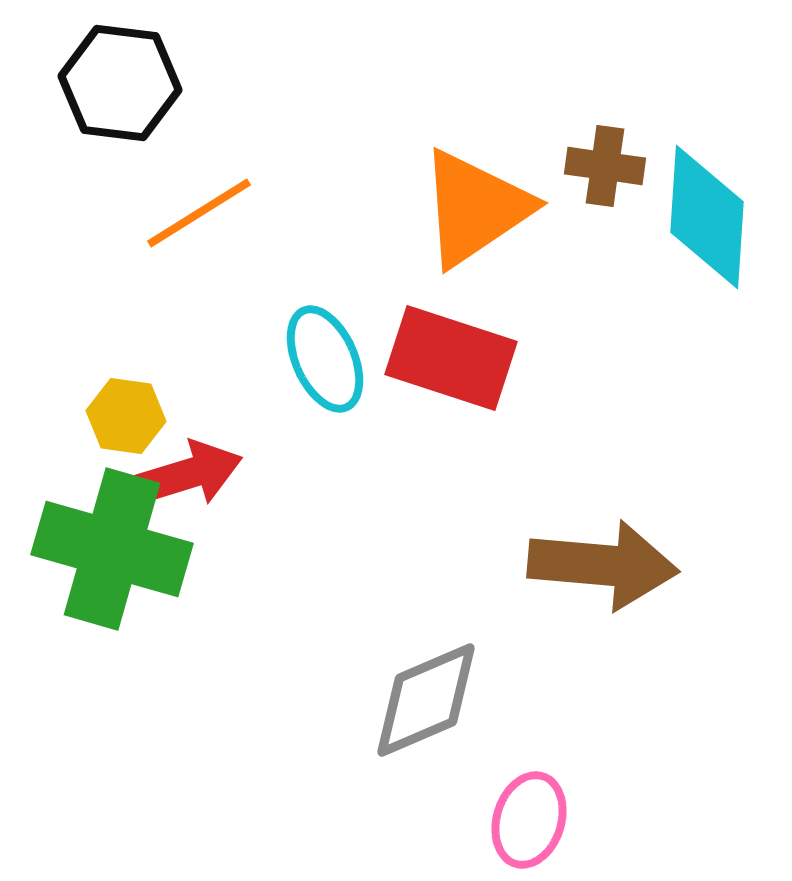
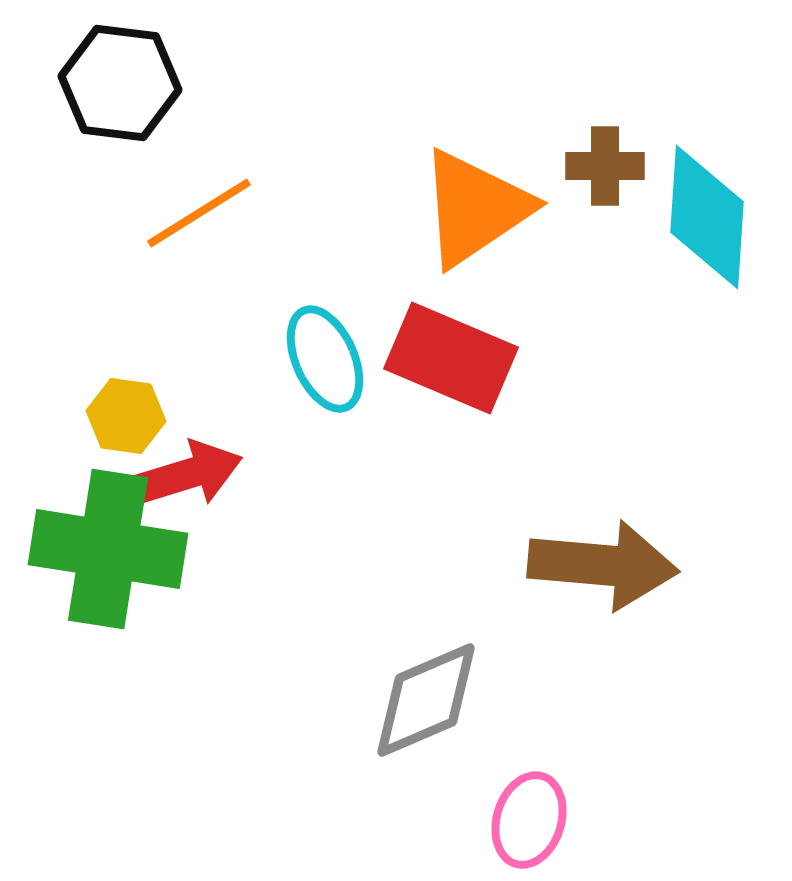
brown cross: rotated 8 degrees counterclockwise
red rectangle: rotated 5 degrees clockwise
green cross: moved 4 px left; rotated 7 degrees counterclockwise
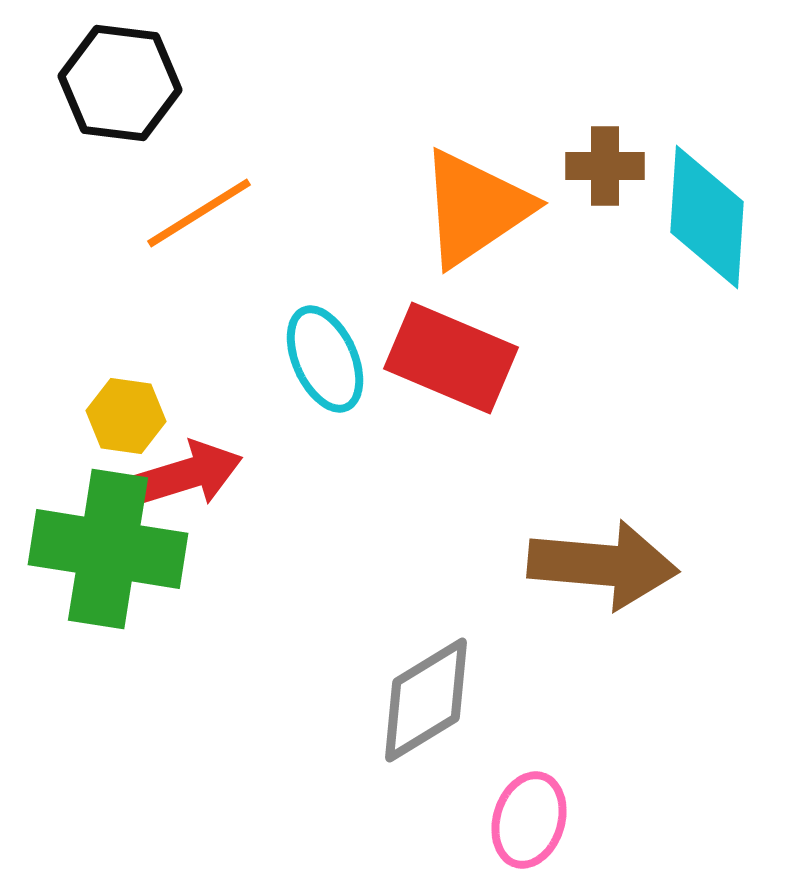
gray diamond: rotated 8 degrees counterclockwise
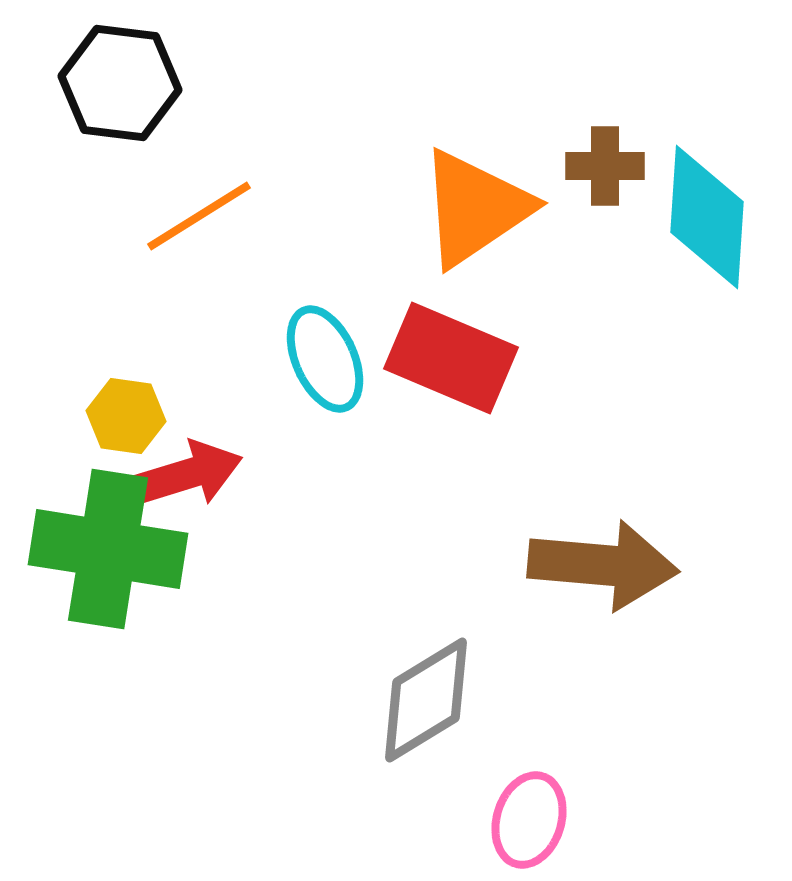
orange line: moved 3 px down
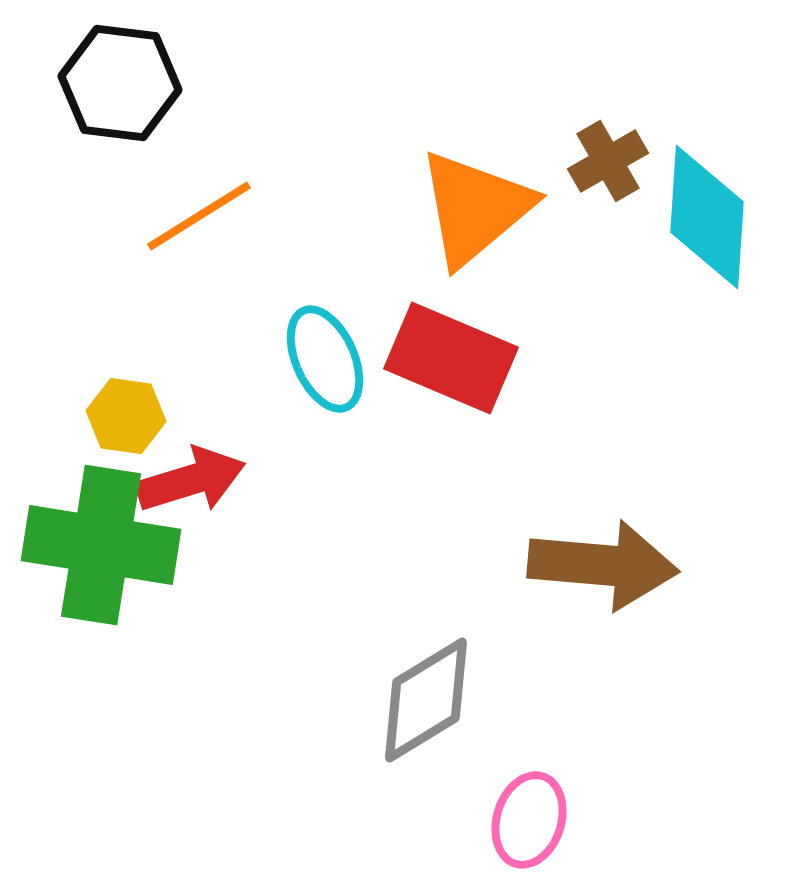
brown cross: moved 3 px right, 5 px up; rotated 30 degrees counterclockwise
orange triangle: rotated 6 degrees counterclockwise
red arrow: moved 3 px right, 6 px down
green cross: moved 7 px left, 4 px up
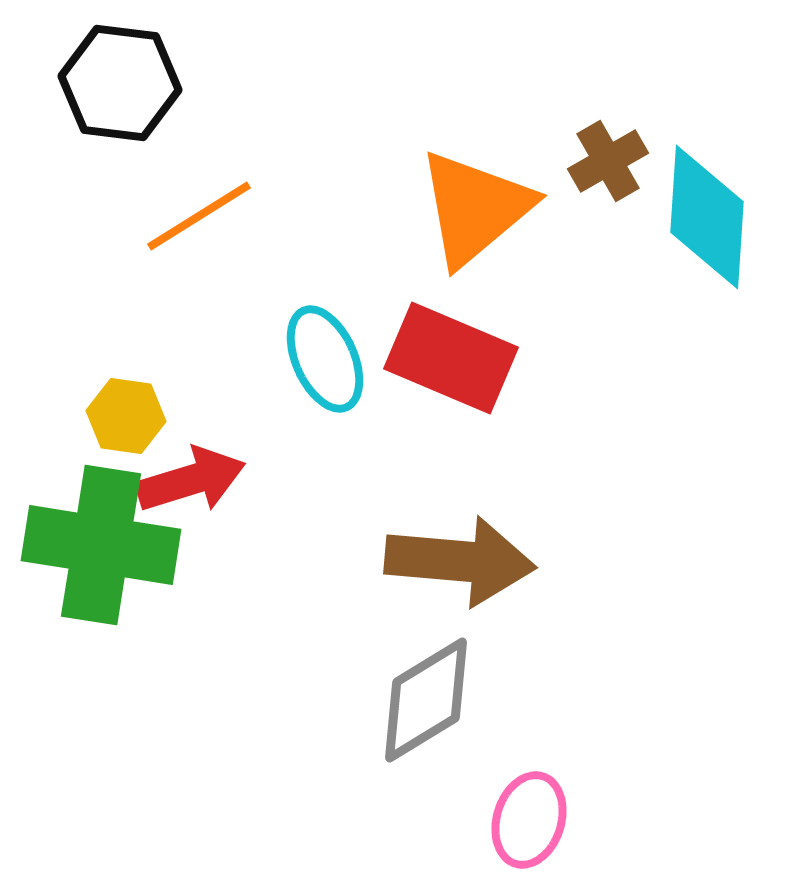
brown arrow: moved 143 px left, 4 px up
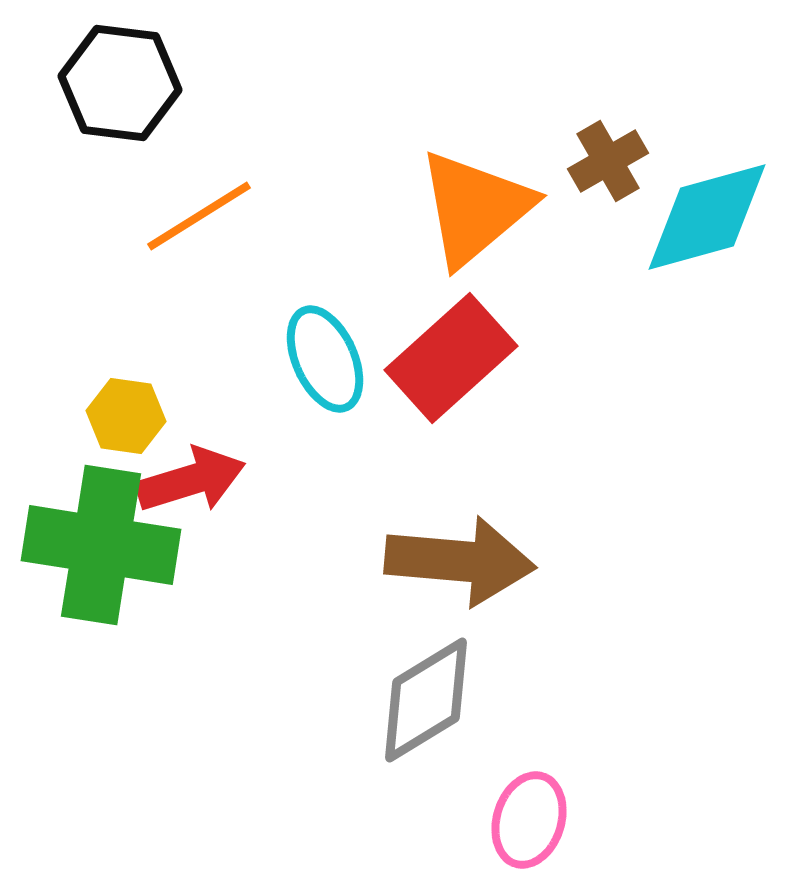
cyan diamond: rotated 71 degrees clockwise
red rectangle: rotated 65 degrees counterclockwise
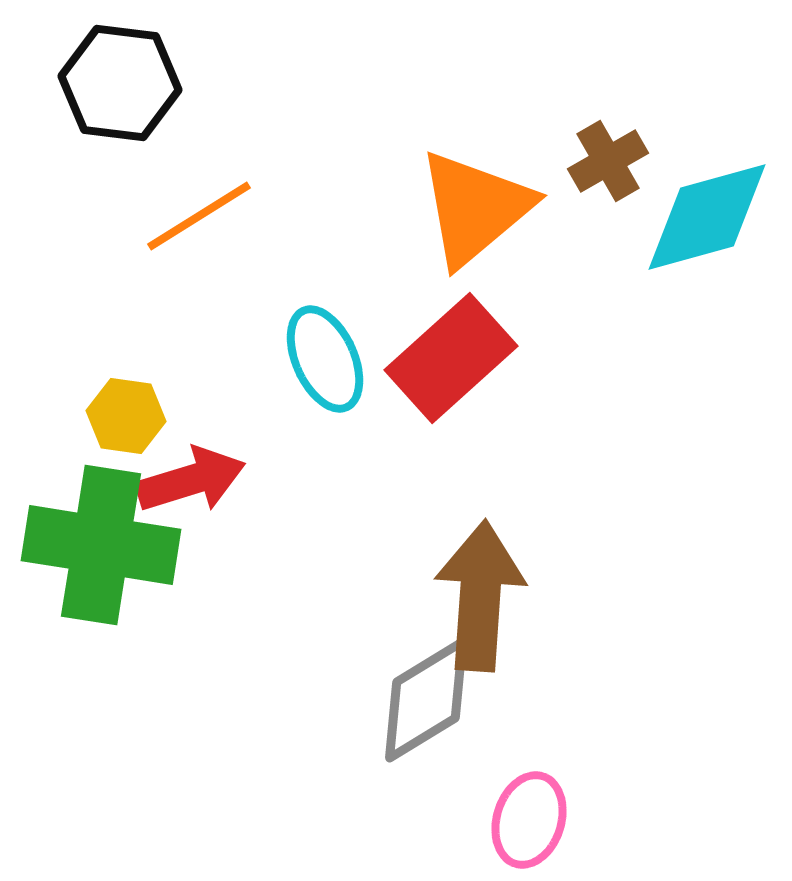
brown arrow: moved 20 px right, 35 px down; rotated 91 degrees counterclockwise
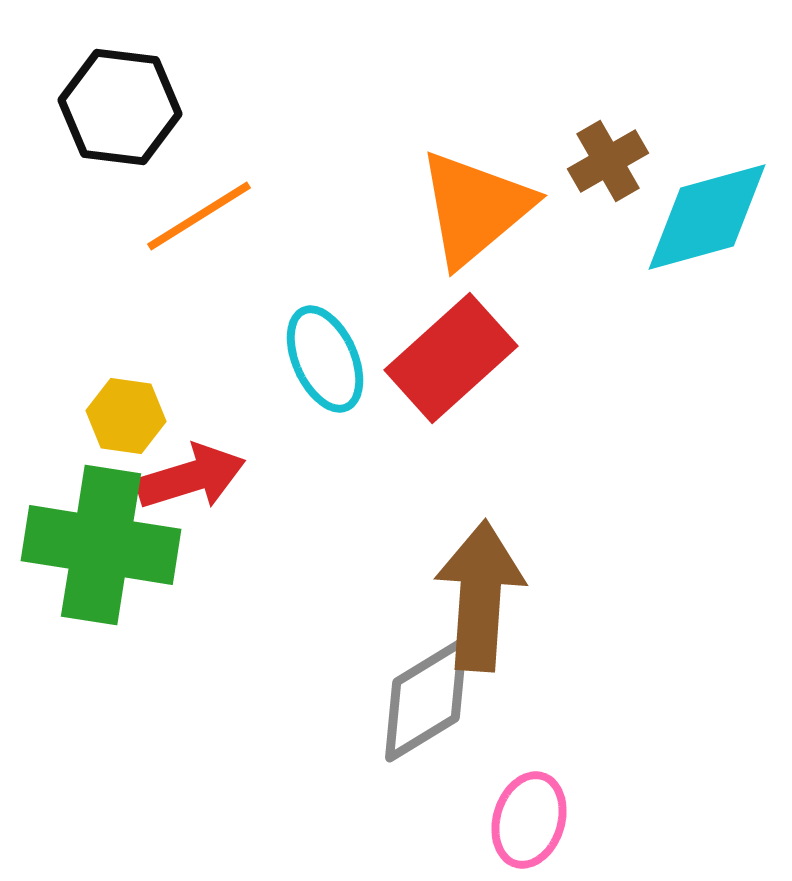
black hexagon: moved 24 px down
red arrow: moved 3 px up
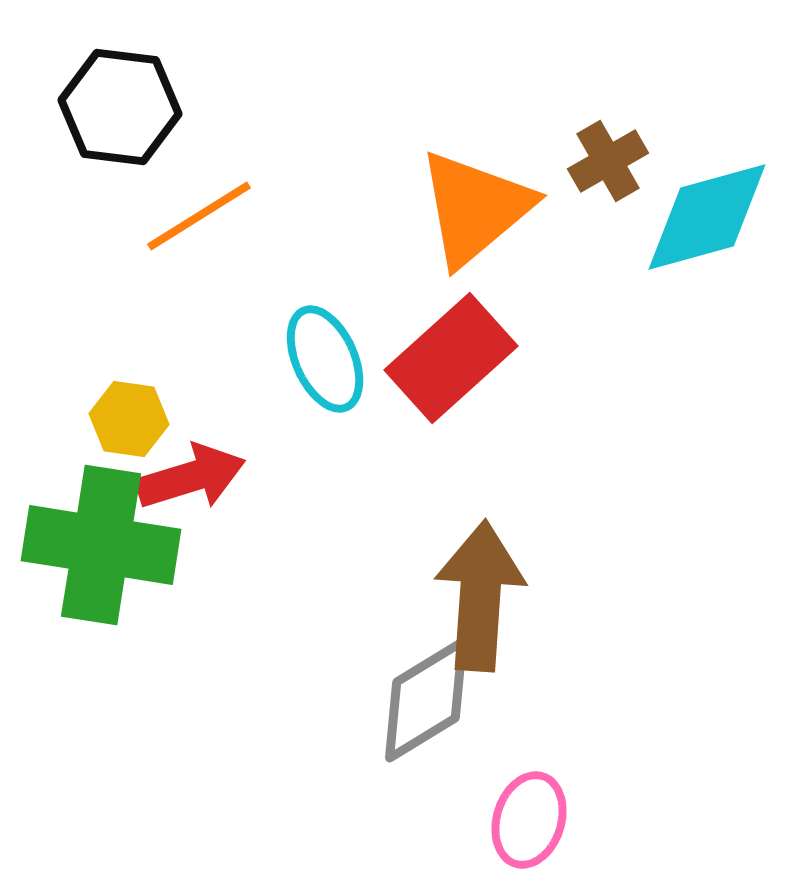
yellow hexagon: moved 3 px right, 3 px down
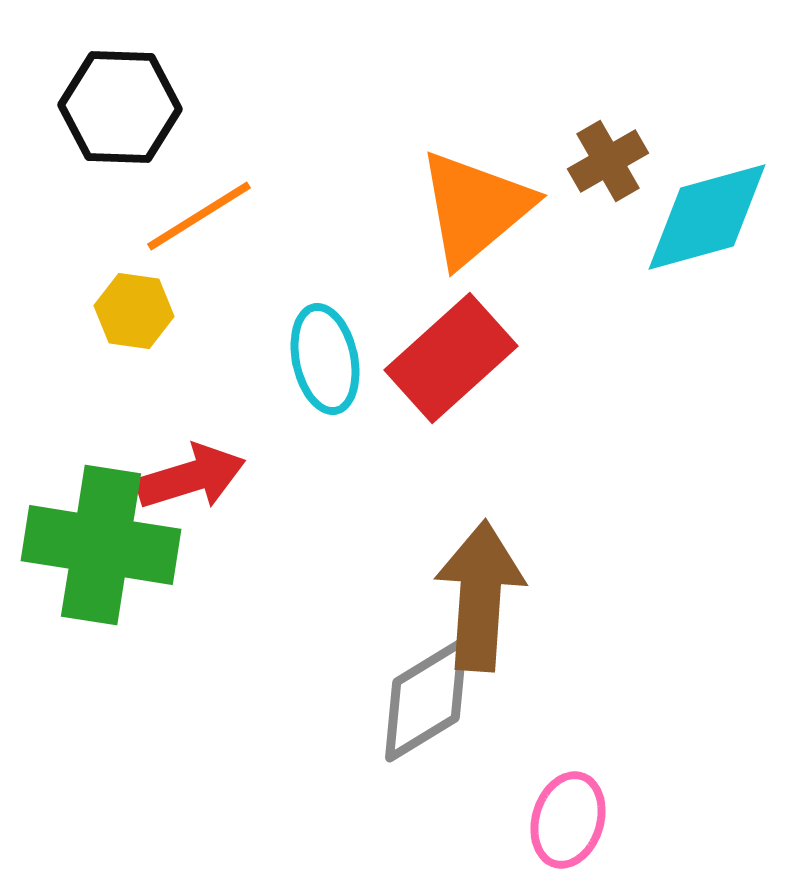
black hexagon: rotated 5 degrees counterclockwise
cyan ellipse: rotated 12 degrees clockwise
yellow hexagon: moved 5 px right, 108 px up
pink ellipse: moved 39 px right
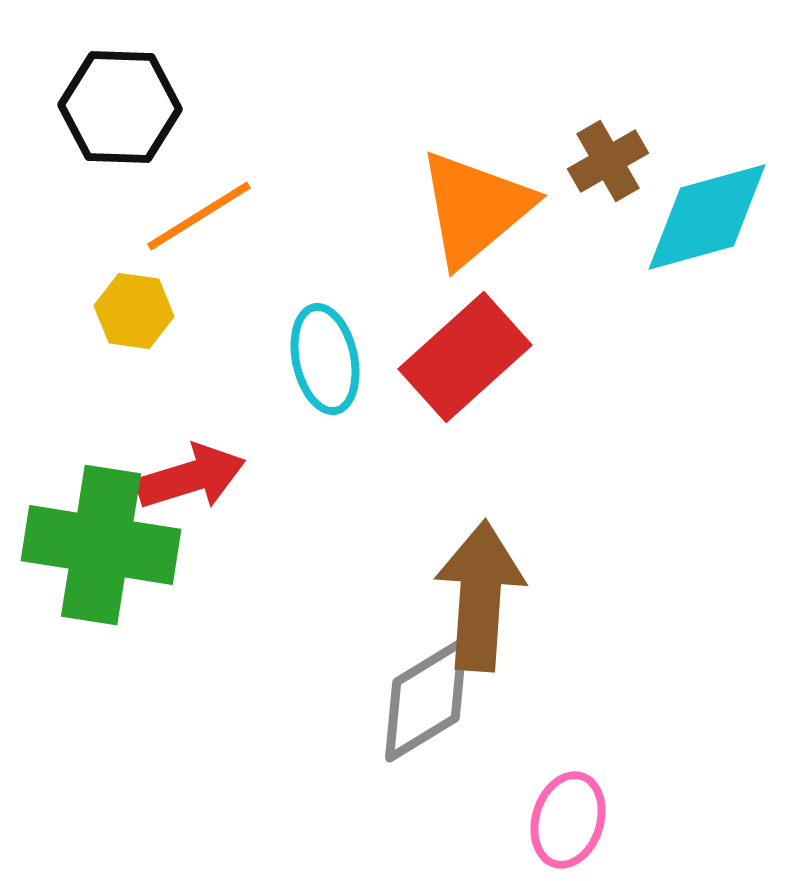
red rectangle: moved 14 px right, 1 px up
